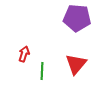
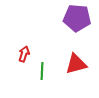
red triangle: rotated 35 degrees clockwise
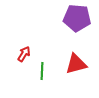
red arrow: rotated 14 degrees clockwise
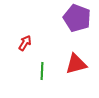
purple pentagon: rotated 16 degrees clockwise
red arrow: moved 1 px right, 11 px up
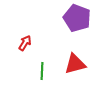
red triangle: moved 1 px left
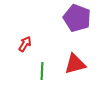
red arrow: moved 1 px down
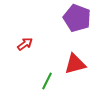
red arrow: rotated 21 degrees clockwise
green line: moved 5 px right, 10 px down; rotated 24 degrees clockwise
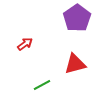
purple pentagon: rotated 16 degrees clockwise
green line: moved 5 px left, 4 px down; rotated 36 degrees clockwise
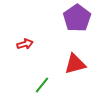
red arrow: rotated 21 degrees clockwise
green line: rotated 24 degrees counterclockwise
